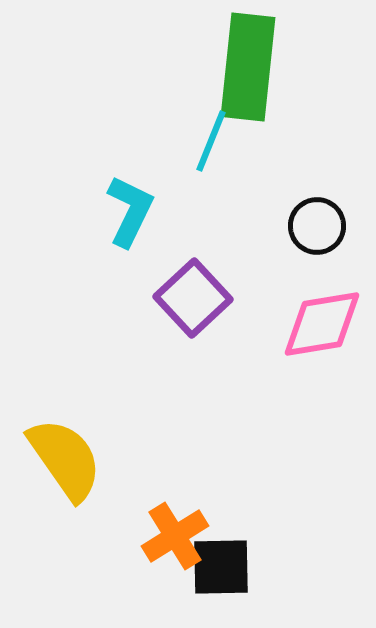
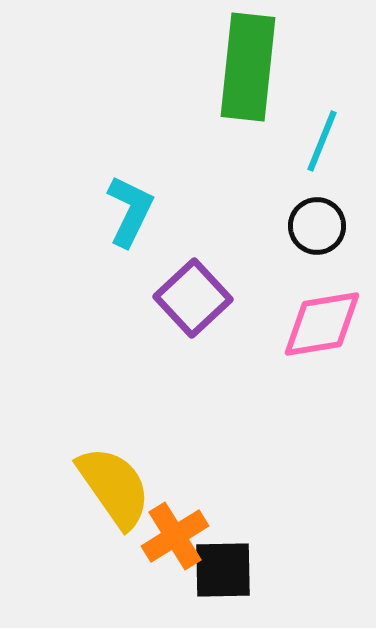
cyan line: moved 111 px right
yellow semicircle: moved 49 px right, 28 px down
black square: moved 2 px right, 3 px down
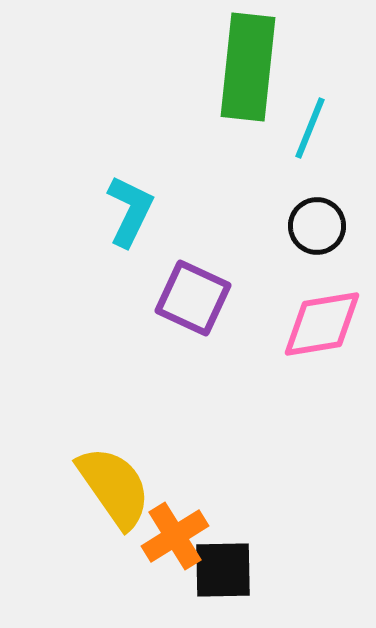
cyan line: moved 12 px left, 13 px up
purple square: rotated 22 degrees counterclockwise
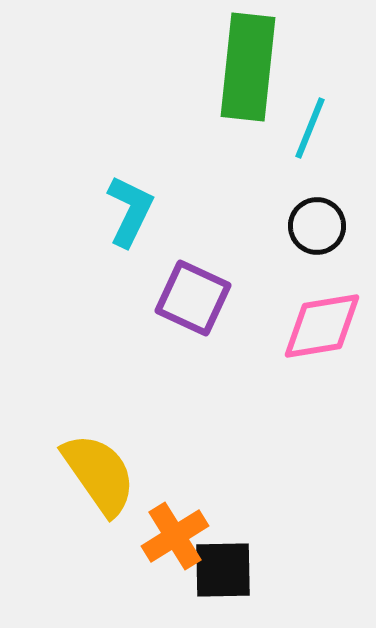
pink diamond: moved 2 px down
yellow semicircle: moved 15 px left, 13 px up
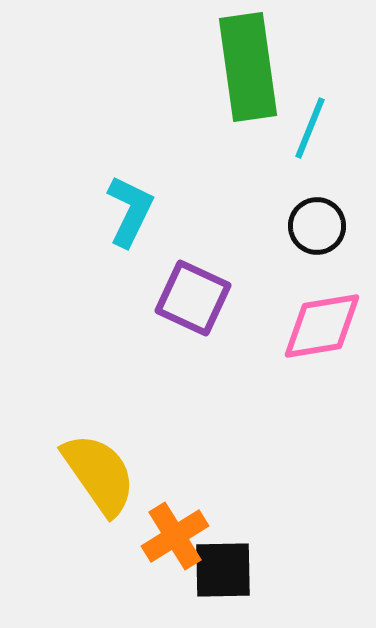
green rectangle: rotated 14 degrees counterclockwise
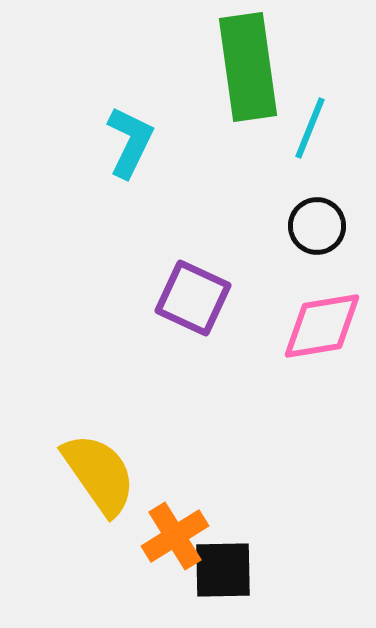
cyan L-shape: moved 69 px up
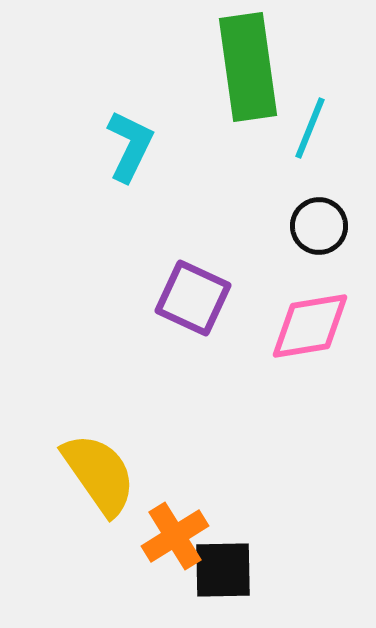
cyan L-shape: moved 4 px down
black circle: moved 2 px right
pink diamond: moved 12 px left
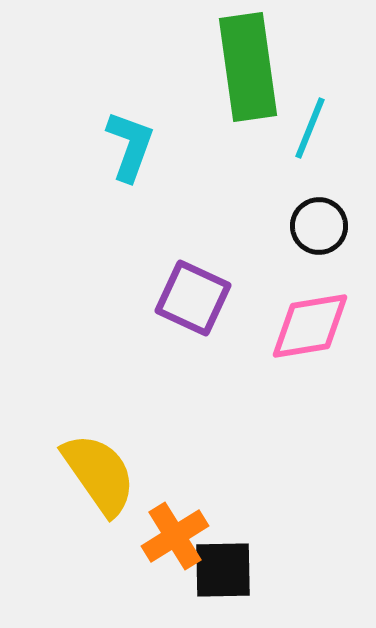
cyan L-shape: rotated 6 degrees counterclockwise
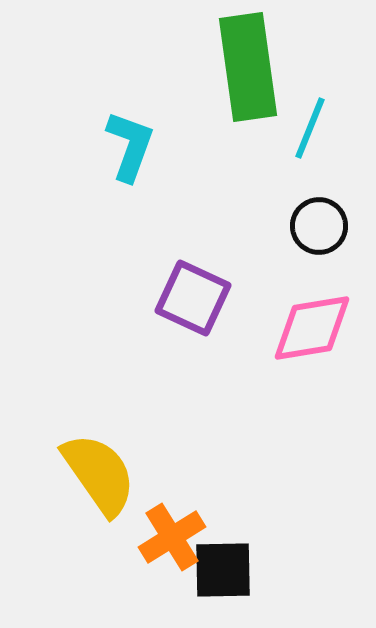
pink diamond: moved 2 px right, 2 px down
orange cross: moved 3 px left, 1 px down
